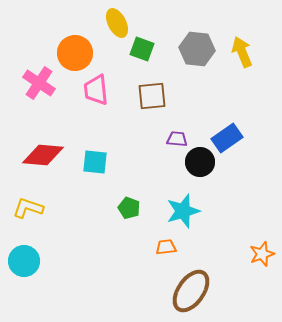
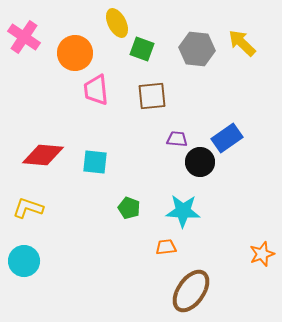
yellow arrow: moved 9 px up; rotated 24 degrees counterclockwise
pink cross: moved 15 px left, 46 px up
cyan star: rotated 20 degrees clockwise
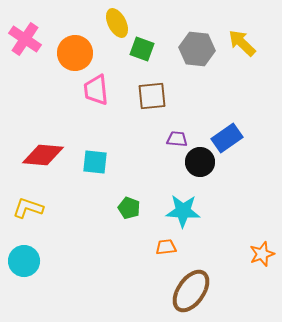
pink cross: moved 1 px right, 2 px down
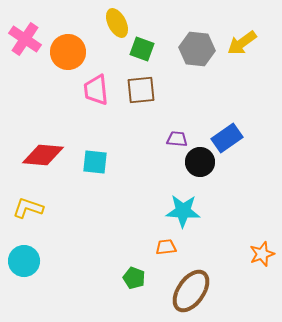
yellow arrow: rotated 80 degrees counterclockwise
orange circle: moved 7 px left, 1 px up
brown square: moved 11 px left, 6 px up
green pentagon: moved 5 px right, 70 px down
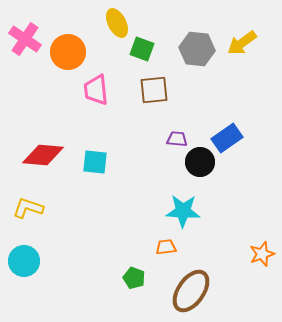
brown square: moved 13 px right
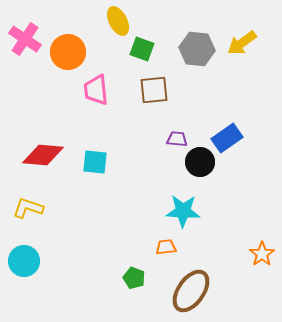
yellow ellipse: moved 1 px right, 2 px up
orange star: rotated 15 degrees counterclockwise
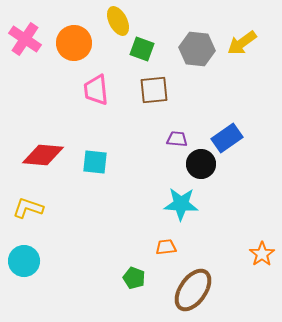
orange circle: moved 6 px right, 9 px up
black circle: moved 1 px right, 2 px down
cyan star: moved 2 px left, 7 px up
brown ellipse: moved 2 px right, 1 px up
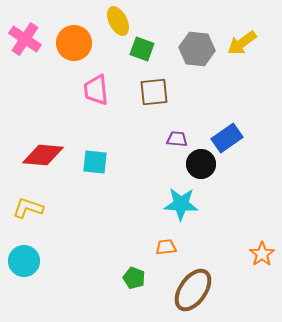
brown square: moved 2 px down
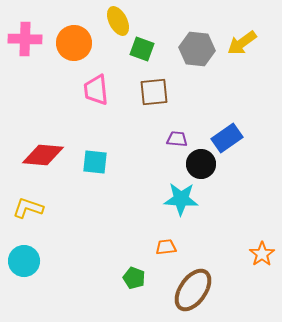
pink cross: rotated 32 degrees counterclockwise
cyan star: moved 5 px up
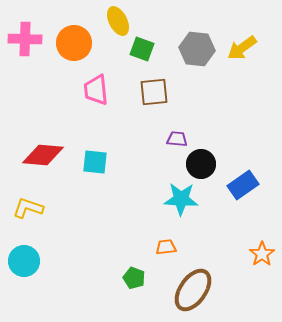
yellow arrow: moved 5 px down
blue rectangle: moved 16 px right, 47 px down
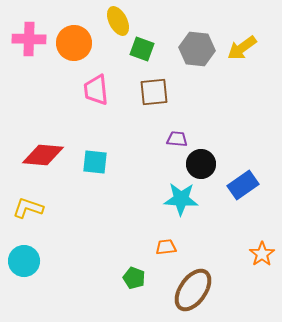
pink cross: moved 4 px right
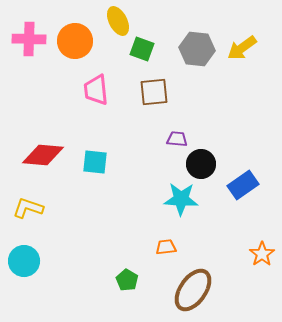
orange circle: moved 1 px right, 2 px up
green pentagon: moved 7 px left, 2 px down; rotated 10 degrees clockwise
